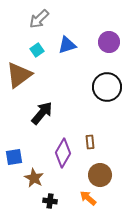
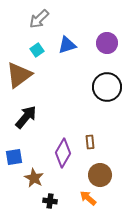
purple circle: moved 2 px left, 1 px down
black arrow: moved 16 px left, 4 px down
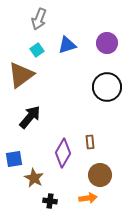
gray arrow: rotated 25 degrees counterclockwise
brown triangle: moved 2 px right
black arrow: moved 4 px right
blue square: moved 2 px down
orange arrow: rotated 132 degrees clockwise
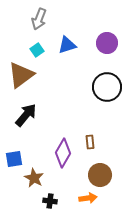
black arrow: moved 4 px left, 2 px up
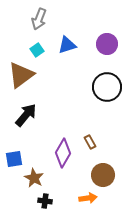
purple circle: moved 1 px down
brown rectangle: rotated 24 degrees counterclockwise
brown circle: moved 3 px right
black cross: moved 5 px left
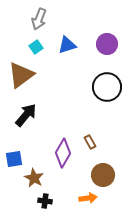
cyan square: moved 1 px left, 3 px up
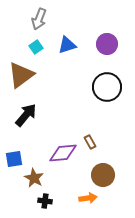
purple diamond: rotated 56 degrees clockwise
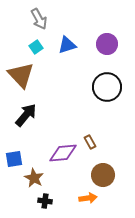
gray arrow: rotated 50 degrees counterclockwise
brown triangle: rotated 36 degrees counterclockwise
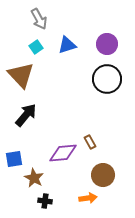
black circle: moved 8 px up
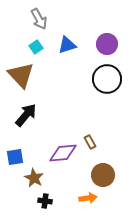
blue square: moved 1 px right, 2 px up
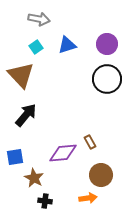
gray arrow: rotated 50 degrees counterclockwise
brown circle: moved 2 px left
